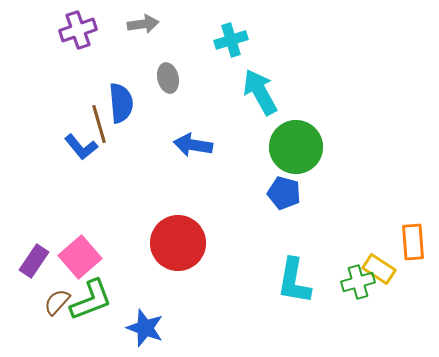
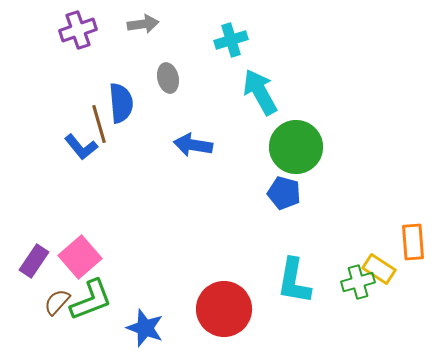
red circle: moved 46 px right, 66 px down
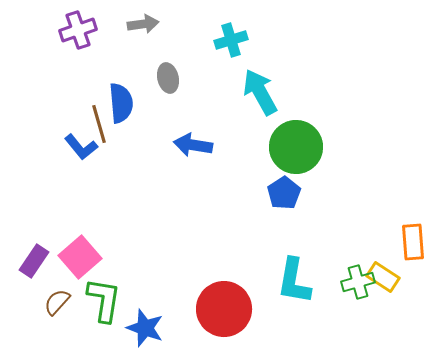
blue pentagon: rotated 24 degrees clockwise
yellow rectangle: moved 4 px right, 8 px down
green L-shape: moved 13 px right; rotated 60 degrees counterclockwise
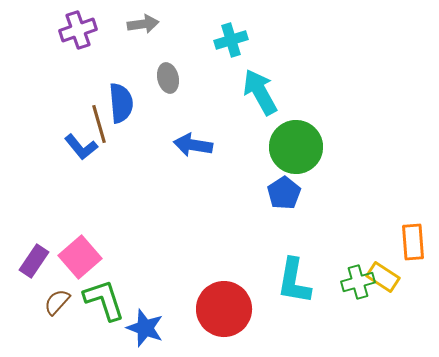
green L-shape: rotated 27 degrees counterclockwise
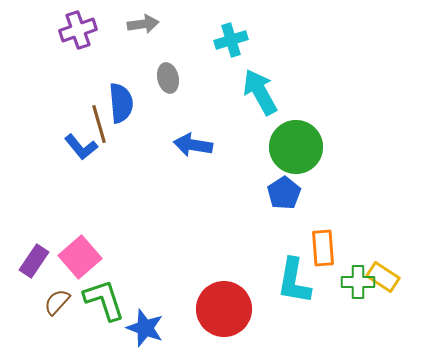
orange rectangle: moved 90 px left, 6 px down
green cross: rotated 16 degrees clockwise
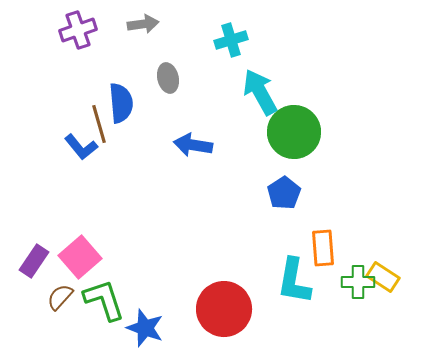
green circle: moved 2 px left, 15 px up
brown semicircle: moved 3 px right, 5 px up
